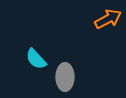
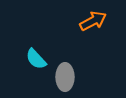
orange arrow: moved 15 px left, 2 px down
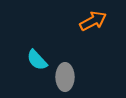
cyan semicircle: moved 1 px right, 1 px down
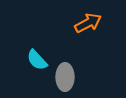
orange arrow: moved 5 px left, 2 px down
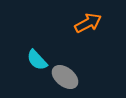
gray ellipse: rotated 52 degrees counterclockwise
